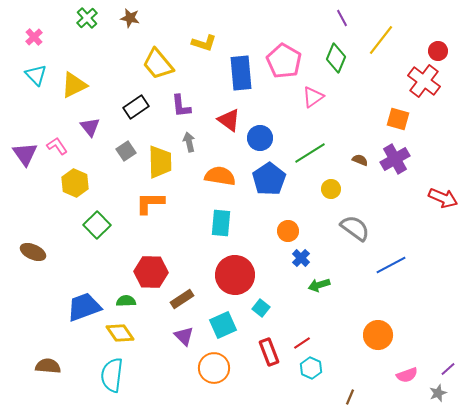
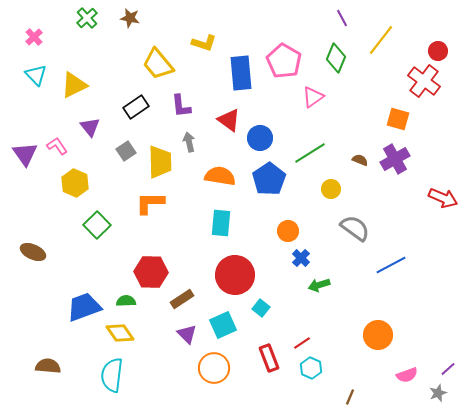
purple triangle at (184, 336): moved 3 px right, 2 px up
red rectangle at (269, 352): moved 6 px down
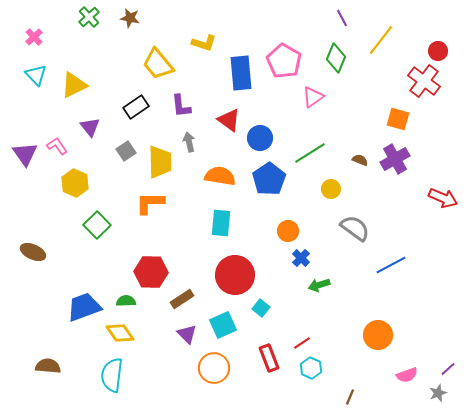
green cross at (87, 18): moved 2 px right, 1 px up
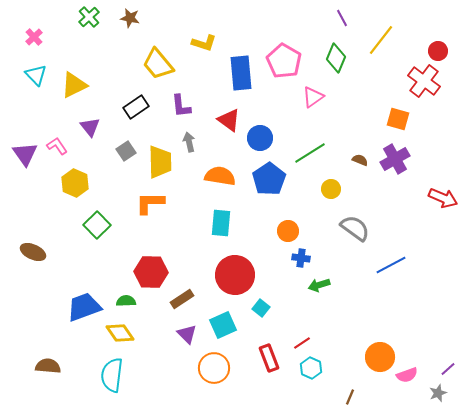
blue cross at (301, 258): rotated 36 degrees counterclockwise
orange circle at (378, 335): moved 2 px right, 22 px down
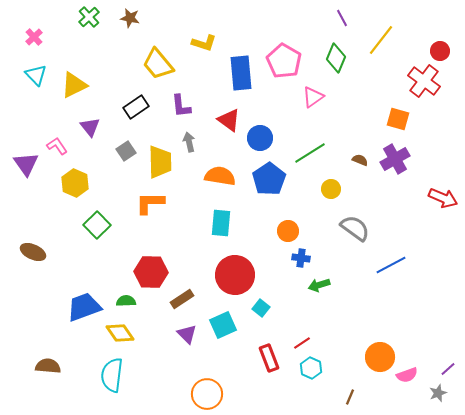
red circle at (438, 51): moved 2 px right
purple triangle at (25, 154): moved 1 px right, 10 px down
orange circle at (214, 368): moved 7 px left, 26 px down
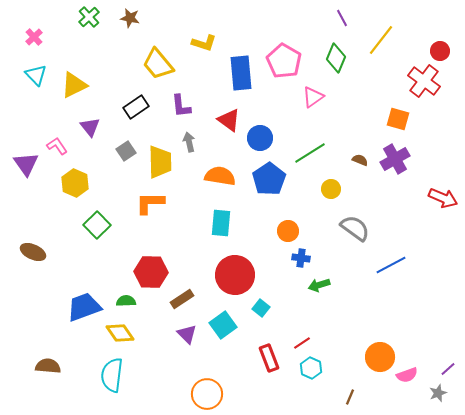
cyan square at (223, 325): rotated 12 degrees counterclockwise
